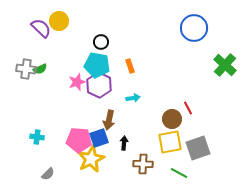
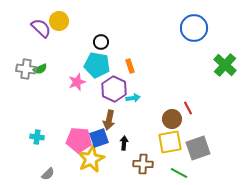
purple hexagon: moved 15 px right, 4 px down
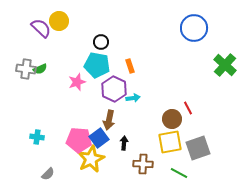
blue square: rotated 18 degrees counterclockwise
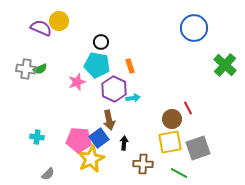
purple semicircle: rotated 20 degrees counterclockwise
brown arrow: rotated 24 degrees counterclockwise
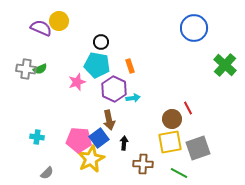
gray semicircle: moved 1 px left, 1 px up
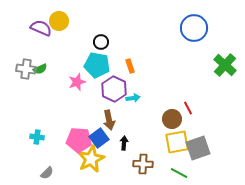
yellow square: moved 7 px right
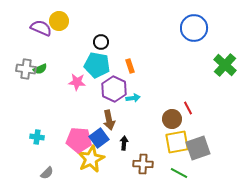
pink star: rotated 24 degrees clockwise
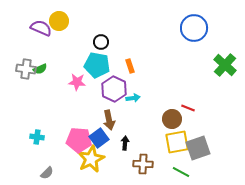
red line: rotated 40 degrees counterclockwise
black arrow: moved 1 px right
green line: moved 2 px right, 1 px up
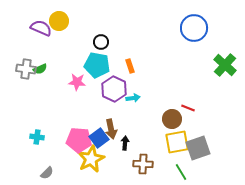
brown arrow: moved 2 px right, 9 px down
green line: rotated 30 degrees clockwise
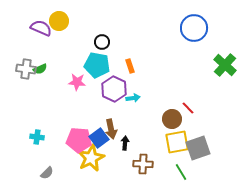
black circle: moved 1 px right
red line: rotated 24 degrees clockwise
yellow star: moved 1 px up
